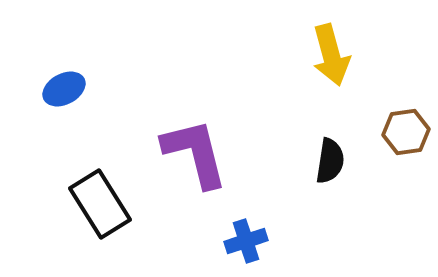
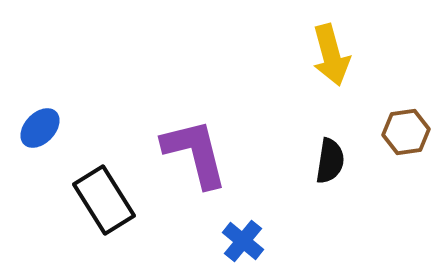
blue ellipse: moved 24 px left, 39 px down; rotated 18 degrees counterclockwise
black rectangle: moved 4 px right, 4 px up
blue cross: moved 3 px left; rotated 33 degrees counterclockwise
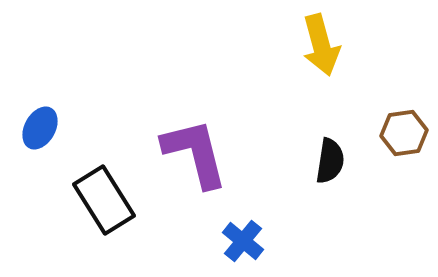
yellow arrow: moved 10 px left, 10 px up
blue ellipse: rotated 15 degrees counterclockwise
brown hexagon: moved 2 px left, 1 px down
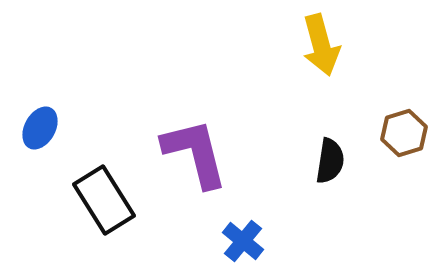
brown hexagon: rotated 9 degrees counterclockwise
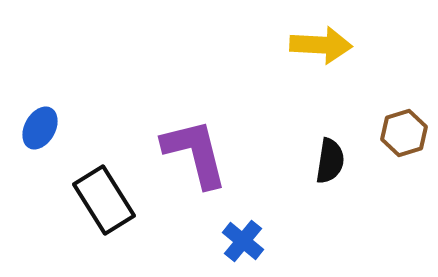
yellow arrow: rotated 72 degrees counterclockwise
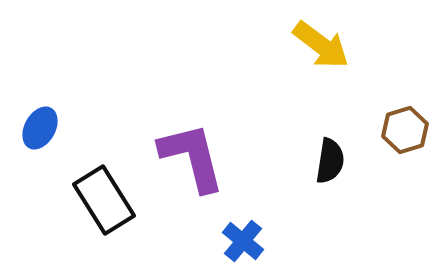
yellow arrow: rotated 34 degrees clockwise
brown hexagon: moved 1 px right, 3 px up
purple L-shape: moved 3 px left, 4 px down
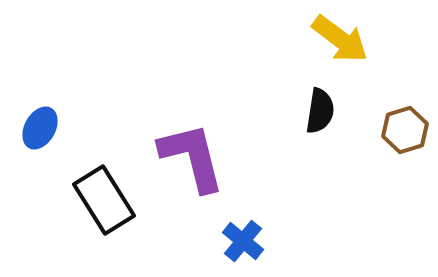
yellow arrow: moved 19 px right, 6 px up
black semicircle: moved 10 px left, 50 px up
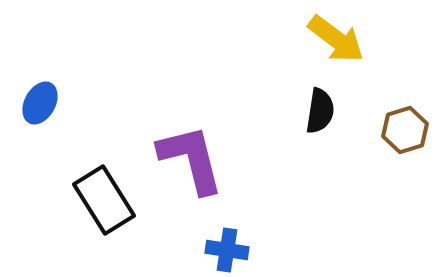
yellow arrow: moved 4 px left
blue ellipse: moved 25 px up
purple L-shape: moved 1 px left, 2 px down
blue cross: moved 16 px left, 9 px down; rotated 30 degrees counterclockwise
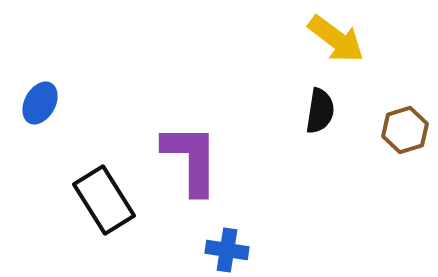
purple L-shape: rotated 14 degrees clockwise
